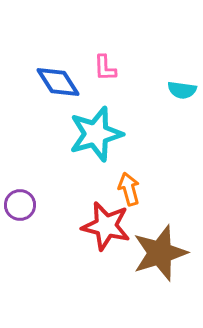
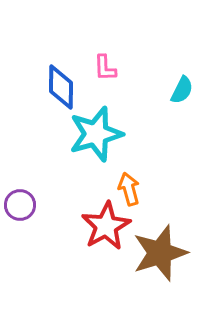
blue diamond: moved 3 px right, 5 px down; rotated 33 degrees clockwise
cyan semicircle: rotated 72 degrees counterclockwise
red star: rotated 30 degrees clockwise
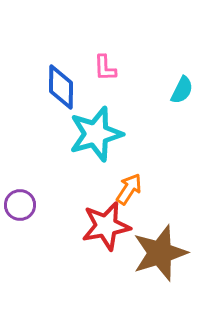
orange arrow: rotated 48 degrees clockwise
red star: rotated 18 degrees clockwise
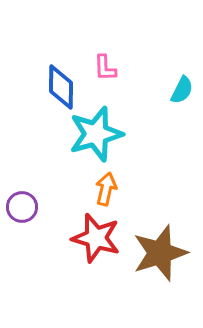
orange arrow: moved 23 px left; rotated 20 degrees counterclockwise
purple circle: moved 2 px right, 2 px down
red star: moved 10 px left, 12 px down; rotated 27 degrees clockwise
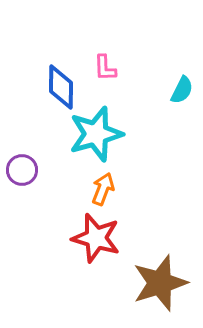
orange arrow: moved 3 px left; rotated 8 degrees clockwise
purple circle: moved 37 px up
brown star: moved 30 px down
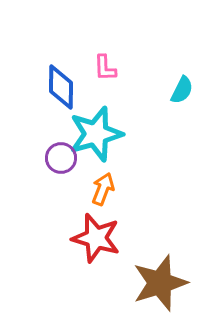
purple circle: moved 39 px right, 12 px up
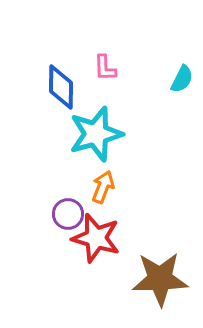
cyan semicircle: moved 11 px up
purple circle: moved 7 px right, 56 px down
orange arrow: moved 2 px up
brown star: moved 4 px up; rotated 16 degrees clockwise
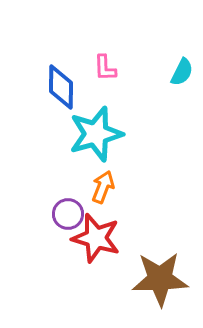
cyan semicircle: moved 7 px up
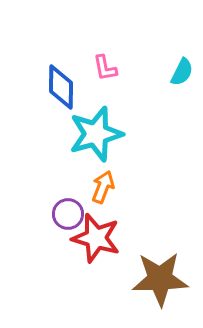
pink L-shape: rotated 8 degrees counterclockwise
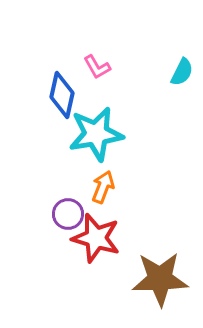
pink L-shape: moved 8 px left, 1 px up; rotated 20 degrees counterclockwise
blue diamond: moved 1 px right, 8 px down; rotated 12 degrees clockwise
cyan star: rotated 6 degrees clockwise
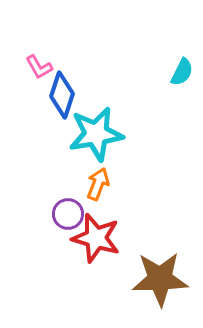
pink L-shape: moved 58 px left
blue diamond: rotated 6 degrees clockwise
orange arrow: moved 5 px left, 3 px up
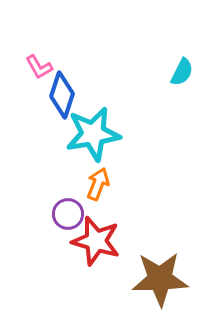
cyan star: moved 3 px left
red star: moved 3 px down
